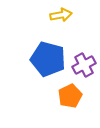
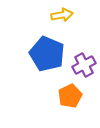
yellow arrow: moved 1 px right
blue pentagon: moved 1 px left, 5 px up; rotated 8 degrees clockwise
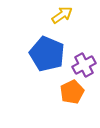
yellow arrow: rotated 25 degrees counterclockwise
orange pentagon: moved 2 px right, 4 px up
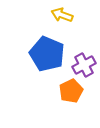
yellow arrow: rotated 125 degrees counterclockwise
orange pentagon: moved 1 px left, 1 px up
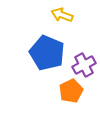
blue pentagon: moved 1 px up
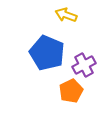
yellow arrow: moved 4 px right
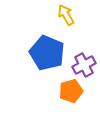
yellow arrow: rotated 40 degrees clockwise
orange pentagon: rotated 10 degrees clockwise
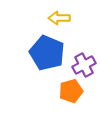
yellow arrow: moved 7 px left, 3 px down; rotated 60 degrees counterclockwise
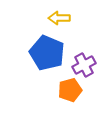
orange pentagon: moved 1 px left, 1 px up
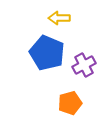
orange pentagon: moved 13 px down
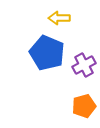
orange pentagon: moved 14 px right, 3 px down
